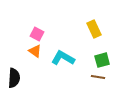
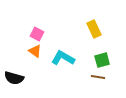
black semicircle: rotated 102 degrees clockwise
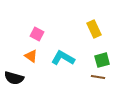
orange triangle: moved 4 px left, 5 px down
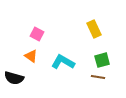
cyan L-shape: moved 4 px down
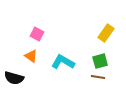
yellow rectangle: moved 12 px right, 4 px down; rotated 60 degrees clockwise
green square: moved 2 px left, 1 px down
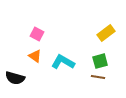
yellow rectangle: rotated 18 degrees clockwise
orange triangle: moved 4 px right
black semicircle: moved 1 px right
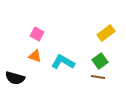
orange triangle: rotated 16 degrees counterclockwise
green square: rotated 21 degrees counterclockwise
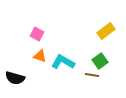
yellow rectangle: moved 2 px up
orange triangle: moved 5 px right
brown line: moved 6 px left, 2 px up
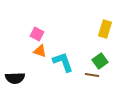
yellow rectangle: moved 1 px left, 2 px up; rotated 36 degrees counterclockwise
orange triangle: moved 5 px up
cyan L-shape: rotated 40 degrees clockwise
black semicircle: rotated 18 degrees counterclockwise
